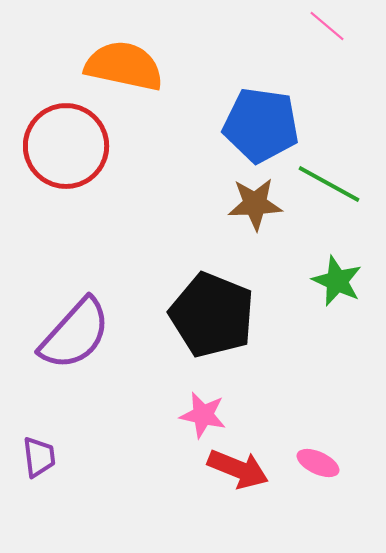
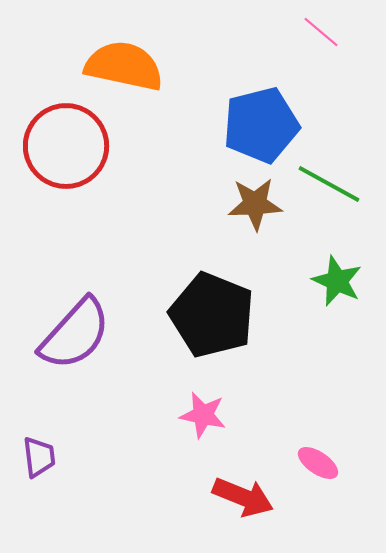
pink line: moved 6 px left, 6 px down
blue pentagon: rotated 22 degrees counterclockwise
pink ellipse: rotated 9 degrees clockwise
red arrow: moved 5 px right, 28 px down
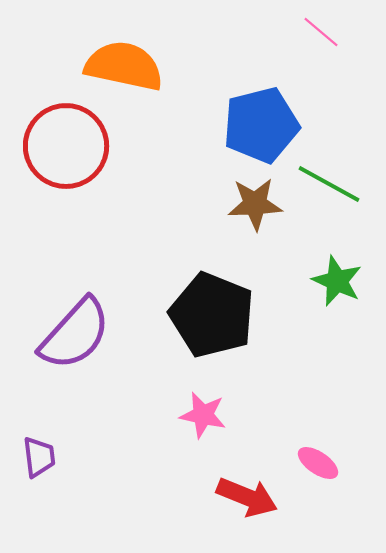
red arrow: moved 4 px right
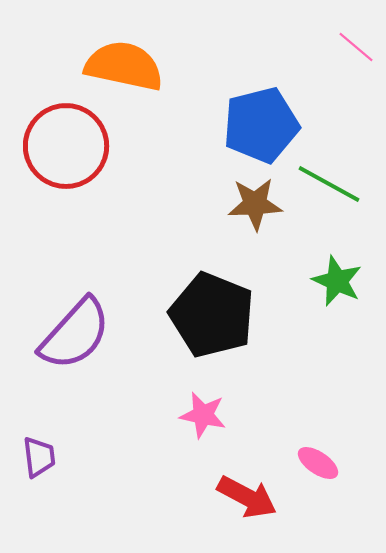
pink line: moved 35 px right, 15 px down
red arrow: rotated 6 degrees clockwise
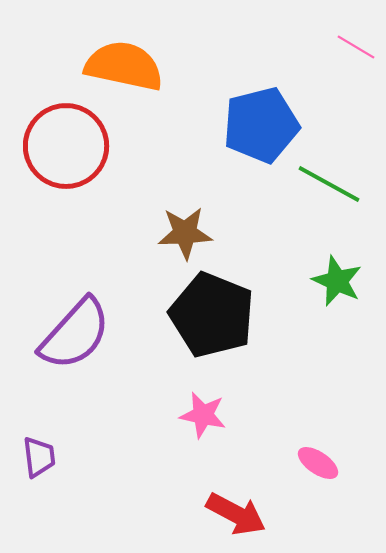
pink line: rotated 9 degrees counterclockwise
brown star: moved 70 px left, 29 px down
red arrow: moved 11 px left, 17 px down
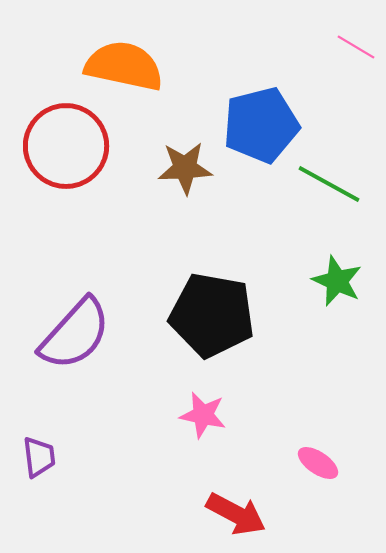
brown star: moved 65 px up
black pentagon: rotated 12 degrees counterclockwise
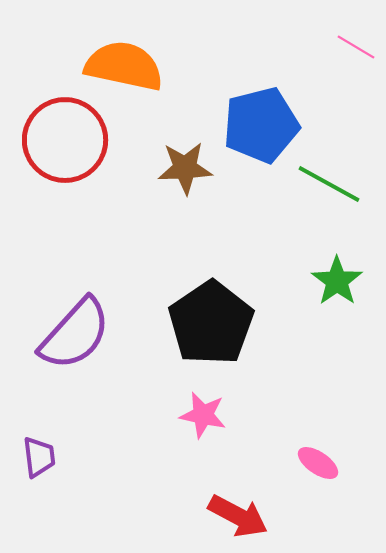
red circle: moved 1 px left, 6 px up
green star: rotated 12 degrees clockwise
black pentagon: moved 1 px left, 8 px down; rotated 28 degrees clockwise
red arrow: moved 2 px right, 2 px down
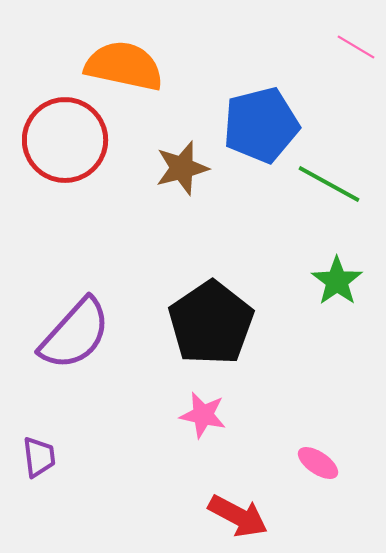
brown star: moved 3 px left; rotated 12 degrees counterclockwise
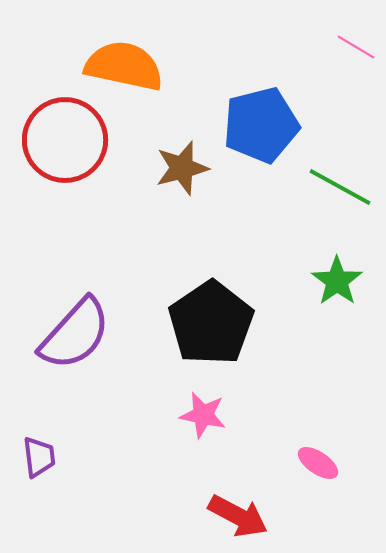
green line: moved 11 px right, 3 px down
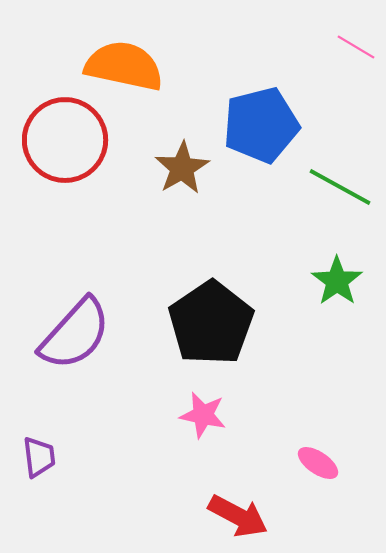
brown star: rotated 16 degrees counterclockwise
